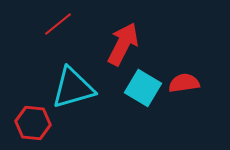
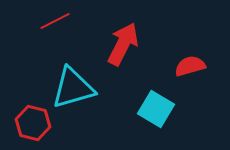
red line: moved 3 px left, 3 px up; rotated 12 degrees clockwise
red semicircle: moved 6 px right, 17 px up; rotated 8 degrees counterclockwise
cyan square: moved 13 px right, 21 px down
red hexagon: rotated 8 degrees clockwise
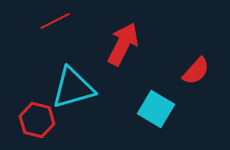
red semicircle: moved 6 px right, 5 px down; rotated 148 degrees clockwise
red hexagon: moved 4 px right, 3 px up
